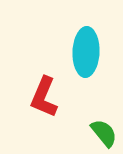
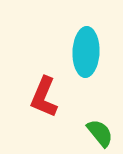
green semicircle: moved 4 px left
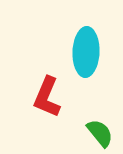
red L-shape: moved 3 px right
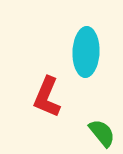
green semicircle: moved 2 px right
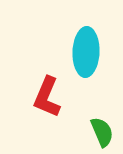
green semicircle: moved 1 px up; rotated 16 degrees clockwise
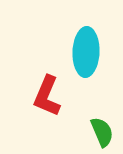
red L-shape: moved 1 px up
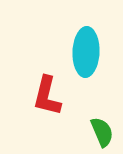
red L-shape: rotated 9 degrees counterclockwise
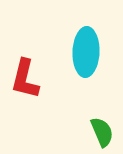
red L-shape: moved 22 px left, 17 px up
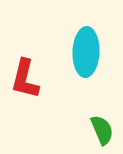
green semicircle: moved 2 px up
